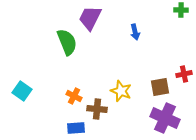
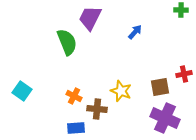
blue arrow: rotated 126 degrees counterclockwise
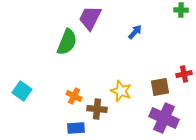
green semicircle: rotated 44 degrees clockwise
purple cross: moved 1 px left
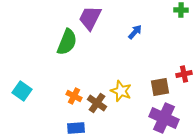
brown cross: moved 6 px up; rotated 30 degrees clockwise
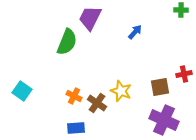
purple cross: moved 2 px down
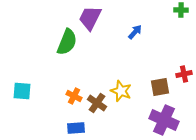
cyan square: rotated 30 degrees counterclockwise
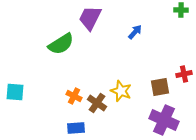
green semicircle: moved 6 px left, 2 px down; rotated 36 degrees clockwise
cyan square: moved 7 px left, 1 px down
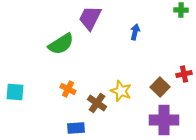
blue arrow: rotated 28 degrees counterclockwise
brown square: rotated 36 degrees counterclockwise
orange cross: moved 6 px left, 7 px up
purple cross: rotated 24 degrees counterclockwise
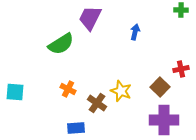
red cross: moved 3 px left, 5 px up
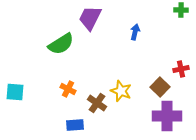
purple cross: moved 3 px right, 4 px up
blue rectangle: moved 1 px left, 3 px up
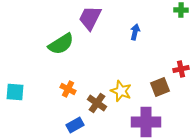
brown square: rotated 24 degrees clockwise
purple cross: moved 21 px left, 6 px down
blue rectangle: rotated 24 degrees counterclockwise
